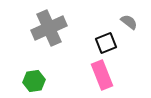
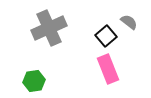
black square: moved 7 px up; rotated 20 degrees counterclockwise
pink rectangle: moved 6 px right, 6 px up
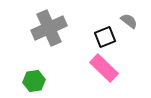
gray semicircle: moved 1 px up
black square: moved 1 px left, 1 px down; rotated 20 degrees clockwise
pink rectangle: moved 4 px left, 1 px up; rotated 24 degrees counterclockwise
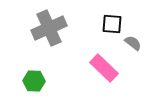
gray semicircle: moved 4 px right, 22 px down
black square: moved 7 px right, 13 px up; rotated 25 degrees clockwise
green hexagon: rotated 10 degrees clockwise
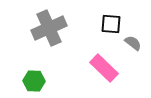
black square: moved 1 px left
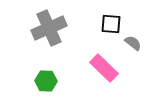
green hexagon: moved 12 px right
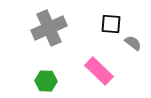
pink rectangle: moved 5 px left, 3 px down
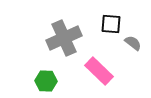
gray cross: moved 15 px right, 10 px down
